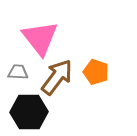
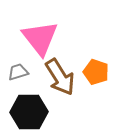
gray trapezoid: rotated 20 degrees counterclockwise
brown arrow: moved 3 px right; rotated 111 degrees clockwise
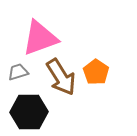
pink triangle: rotated 48 degrees clockwise
orange pentagon: rotated 15 degrees clockwise
brown arrow: moved 1 px right
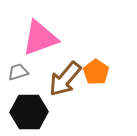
brown arrow: moved 4 px right, 2 px down; rotated 72 degrees clockwise
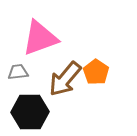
gray trapezoid: rotated 10 degrees clockwise
black hexagon: moved 1 px right
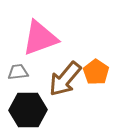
black hexagon: moved 2 px left, 2 px up
